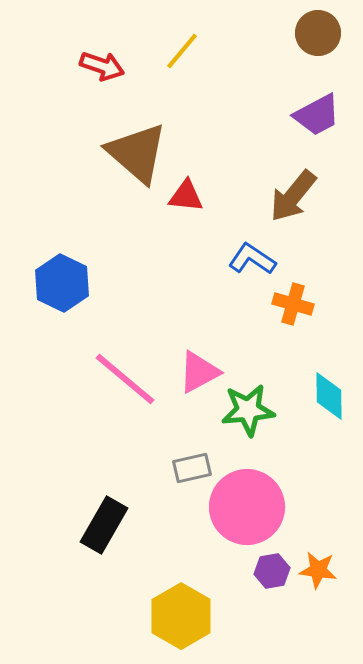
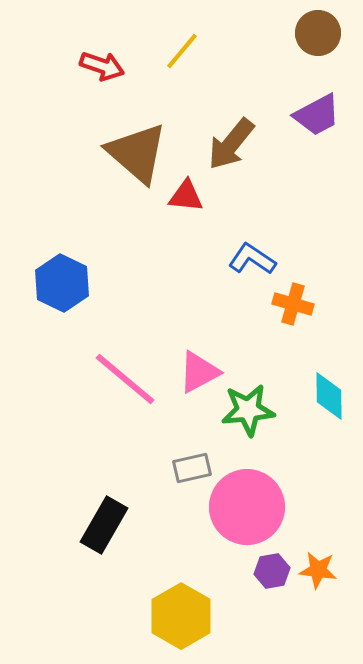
brown arrow: moved 62 px left, 52 px up
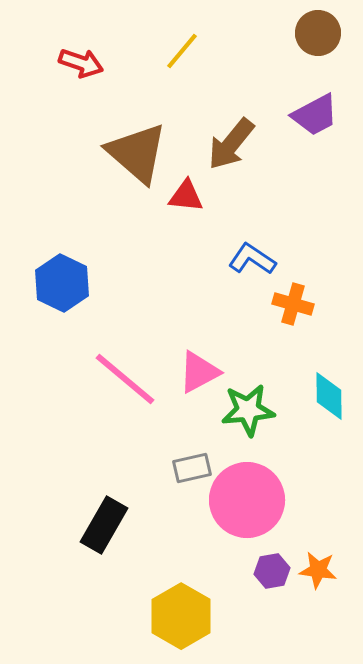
red arrow: moved 21 px left, 3 px up
purple trapezoid: moved 2 px left
pink circle: moved 7 px up
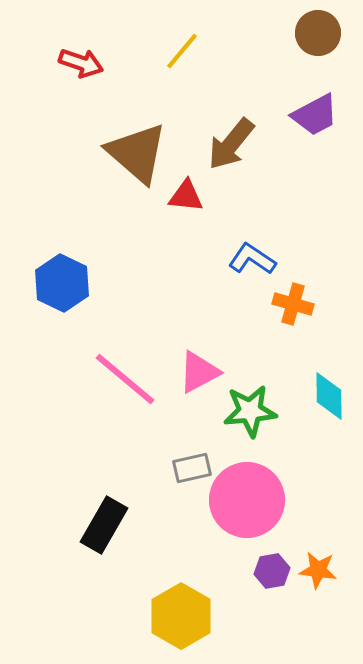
green star: moved 2 px right, 1 px down
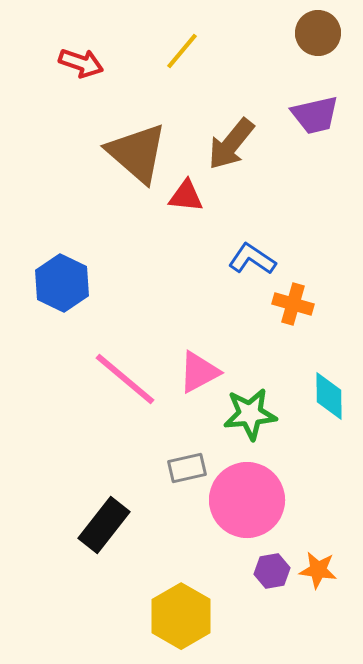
purple trapezoid: rotated 15 degrees clockwise
green star: moved 3 px down
gray rectangle: moved 5 px left
black rectangle: rotated 8 degrees clockwise
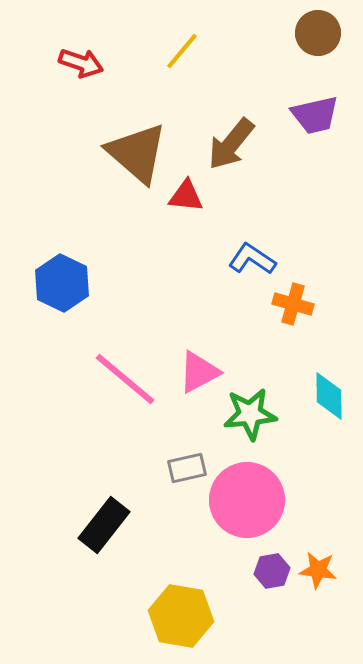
yellow hexagon: rotated 20 degrees counterclockwise
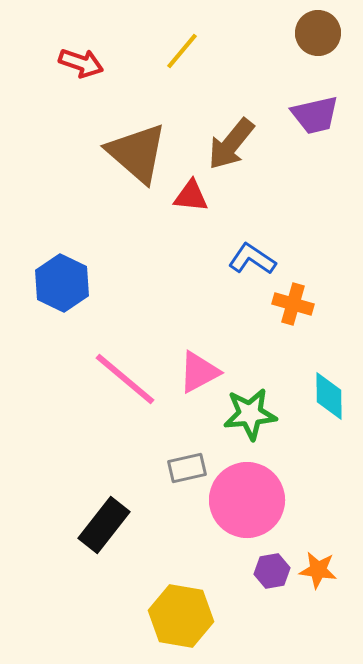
red triangle: moved 5 px right
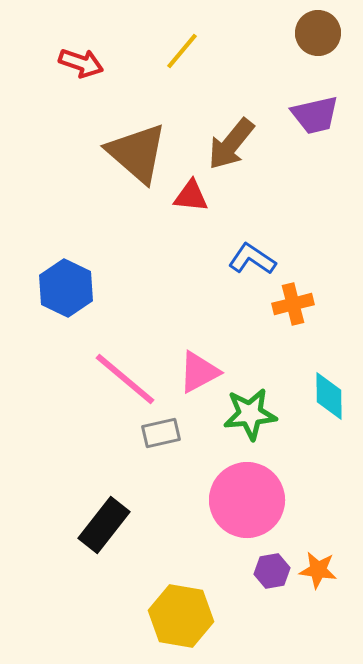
blue hexagon: moved 4 px right, 5 px down
orange cross: rotated 30 degrees counterclockwise
gray rectangle: moved 26 px left, 35 px up
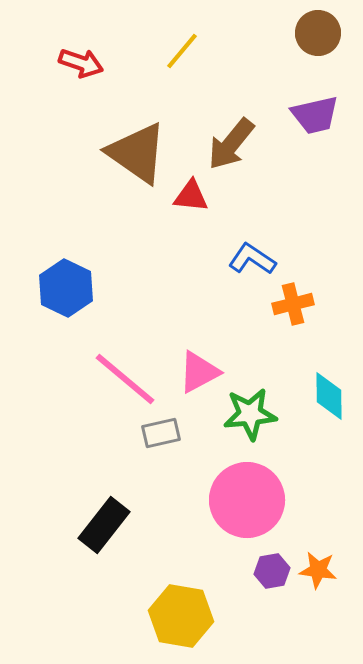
brown triangle: rotated 6 degrees counterclockwise
